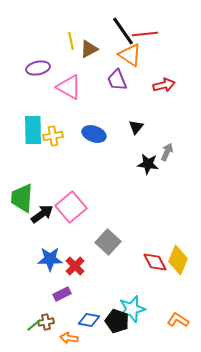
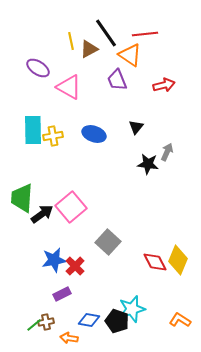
black line: moved 17 px left, 2 px down
purple ellipse: rotated 45 degrees clockwise
blue star: moved 4 px right, 1 px down; rotated 10 degrees counterclockwise
orange L-shape: moved 2 px right
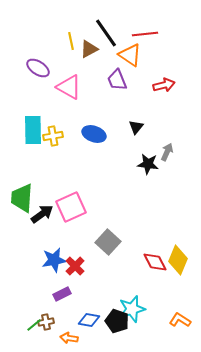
pink square: rotated 16 degrees clockwise
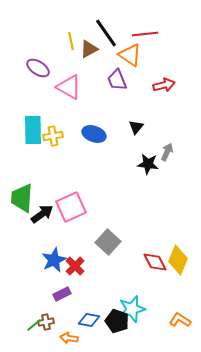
blue star: rotated 15 degrees counterclockwise
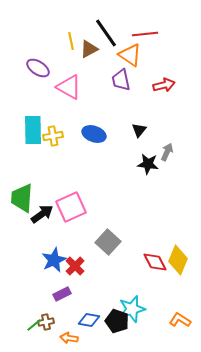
purple trapezoid: moved 4 px right; rotated 10 degrees clockwise
black triangle: moved 3 px right, 3 px down
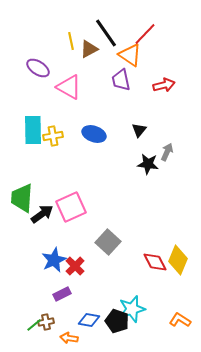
red line: rotated 40 degrees counterclockwise
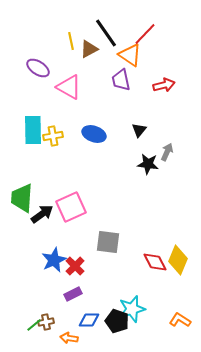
gray square: rotated 35 degrees counterclockwise
purple rectangle: moved 11 px right
blue diamond: rotated 10 degrees counterclockwise
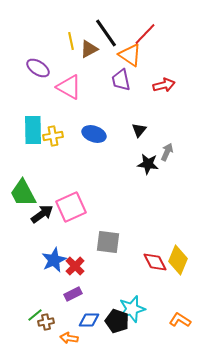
green trapezoid: moved 1 px right, 5 px up; rotated 32 degrees counterclockwise
green line: moved 1 px right, 10 px up
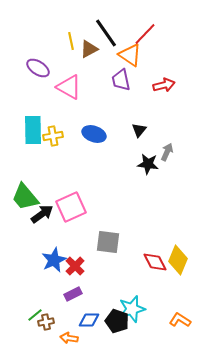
green trapezoid: moved 2 px right, 4 px down; rotated 12 degrees counterclockwise
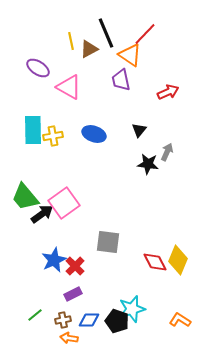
black line: rotated 12 degrees clockwise
red arrow: moved 4 px right, 7 px down; rotated 10 degrees counterclockwise
pink square: moved 7 px left, 4 px up; rotated 12 degrees counterclockwise
brown cross: moved 17 px right, 2 px up
